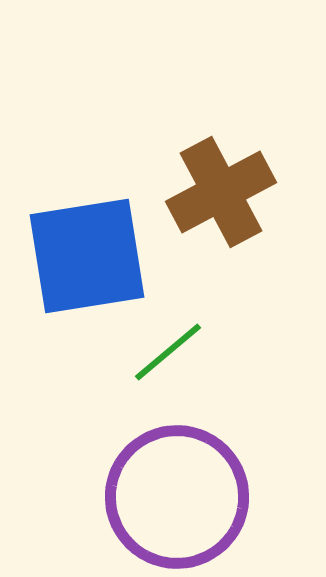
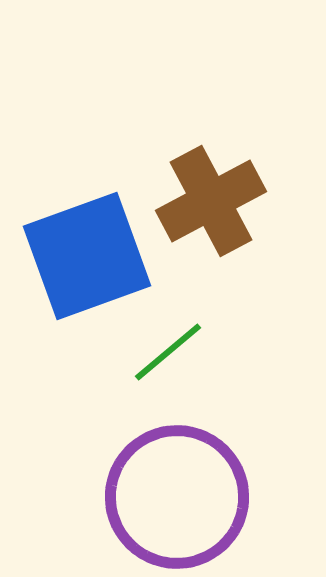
brown cross: moved 10 px left, 9 px down
blue square: rotated 11 degrees counterclockwise
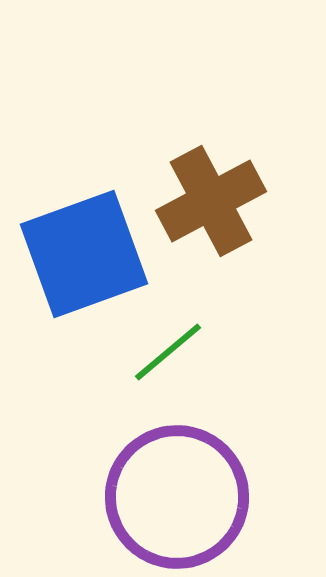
blue square: moved 3 px left, 2 px up
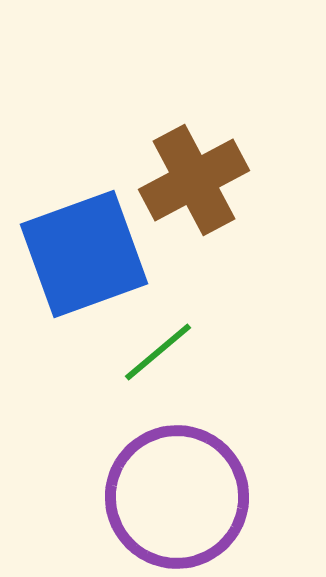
brown cross: moved 17 px left, 21 px up
green line: moved 10 px left
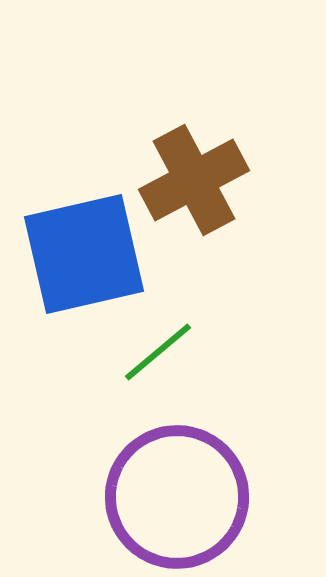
blue square: rotated 7 degrees clockwise
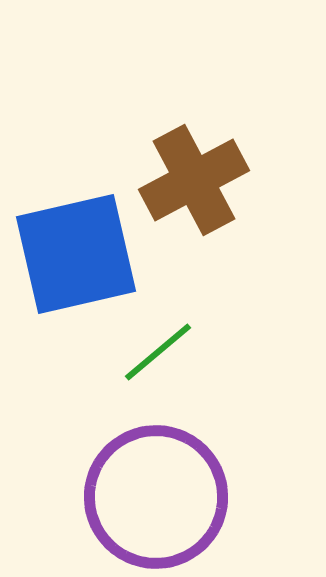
blue square: moved 8 px left
purple circle: moved 21 px left
